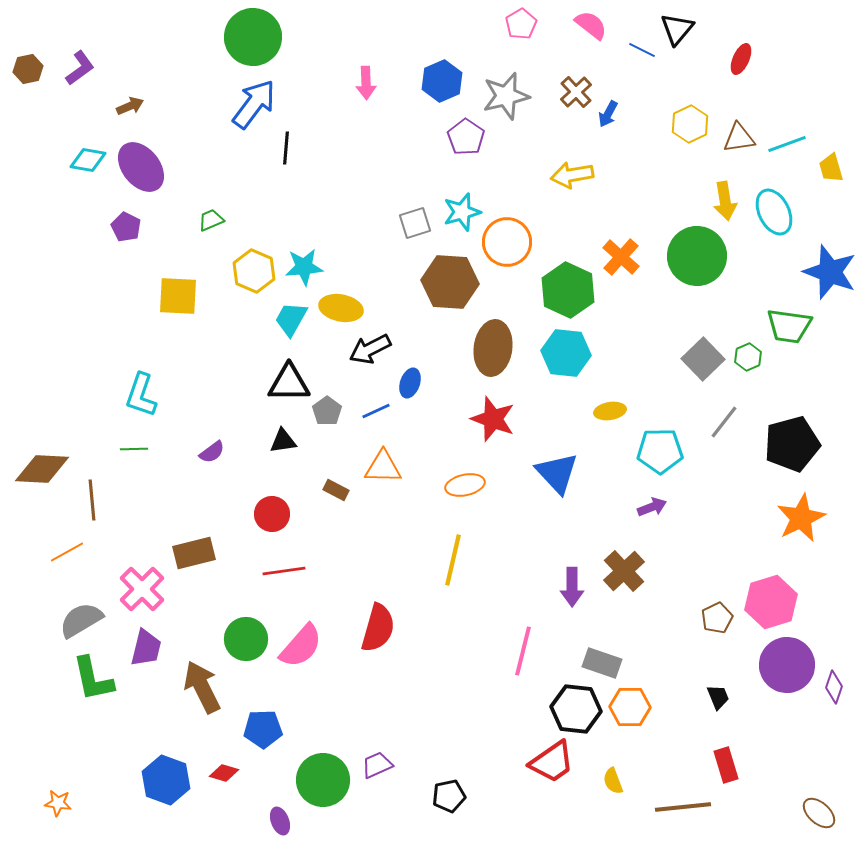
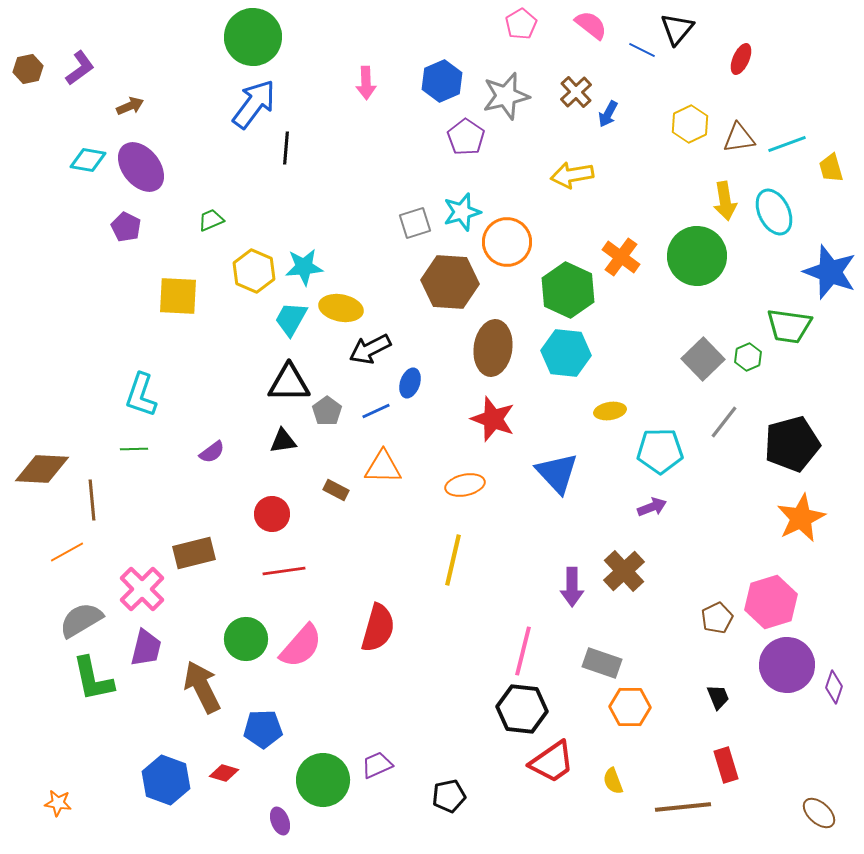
orange cross at (621, 257): rotated 6 degrees counterclockwise
black hexagon at (576, 709): moved 54 px left
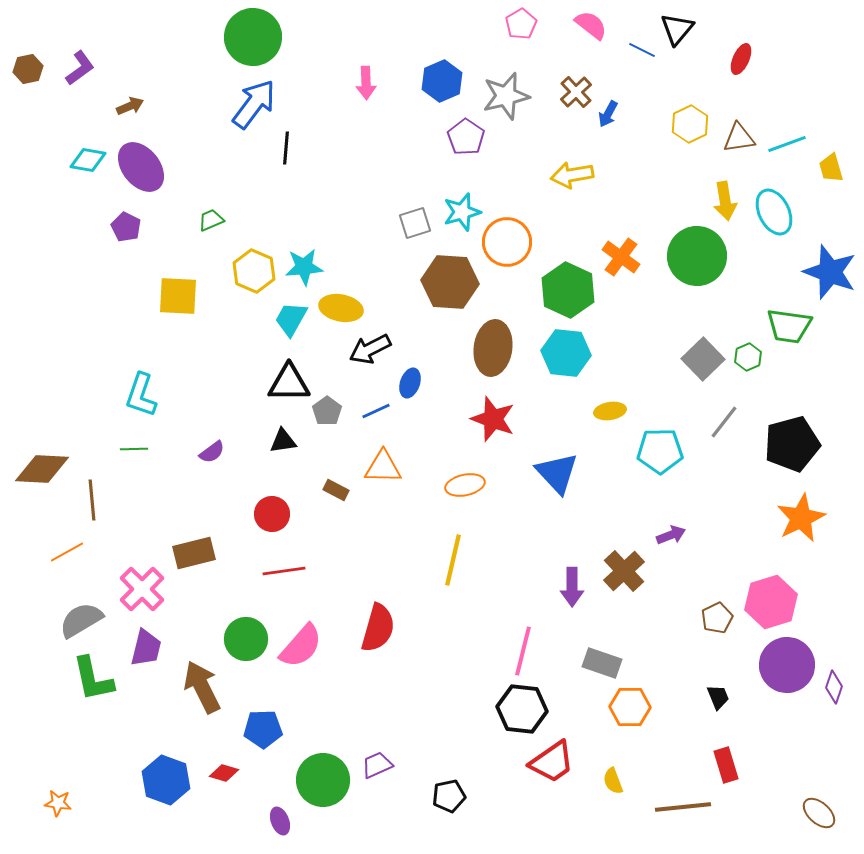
purple arrow at (652, 507): moved 19 px right, 28 px down
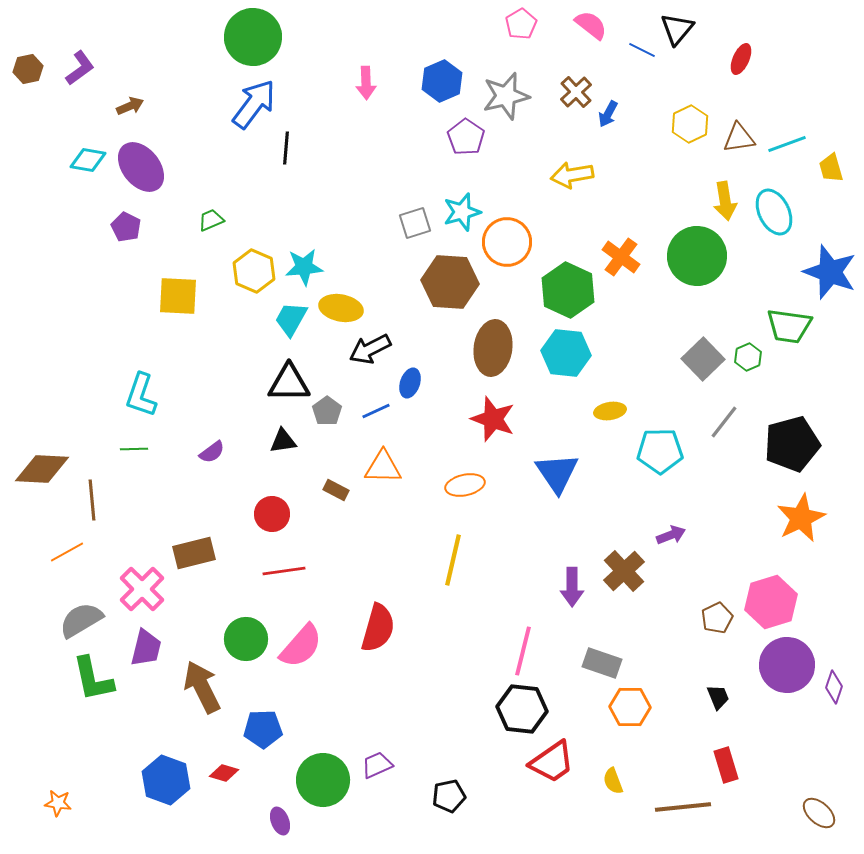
blue triangle at (557, 473): rotated 9 degrees clockwise
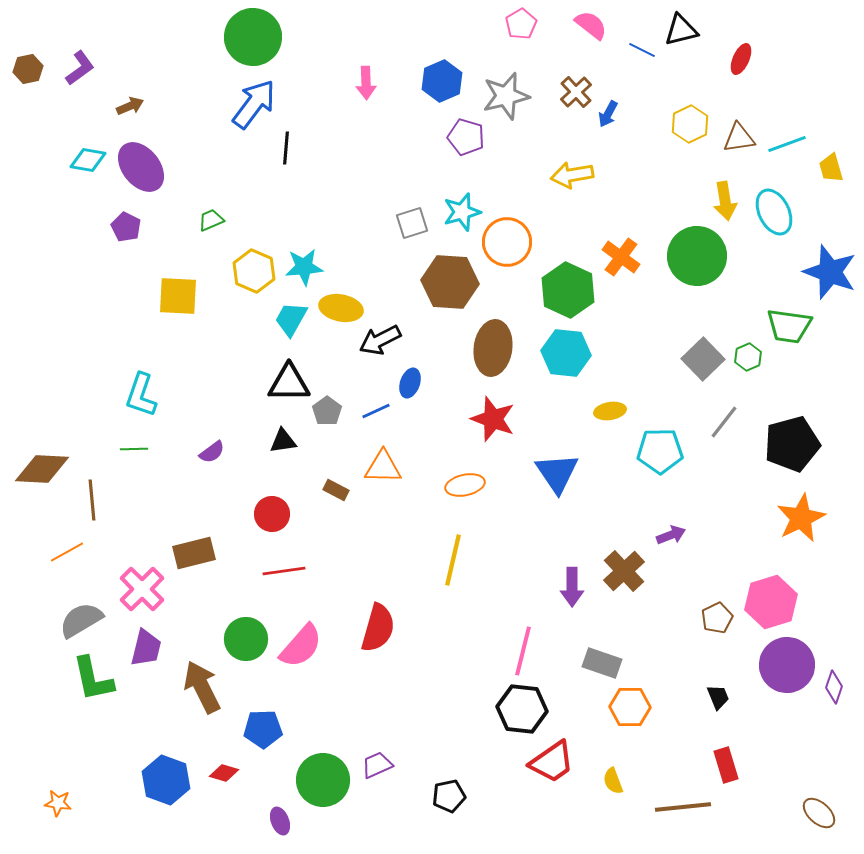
black triangle at (677, 29): moved 4 px right, 1 px down; rotated 36 degrees clockwise
purple pentagon at (466, 137): rotated 18 degrees counterclockwise
gray square at (415, 223): moved 3 px left
black arrow at (370, 349): moved 10 px right, 9 px up
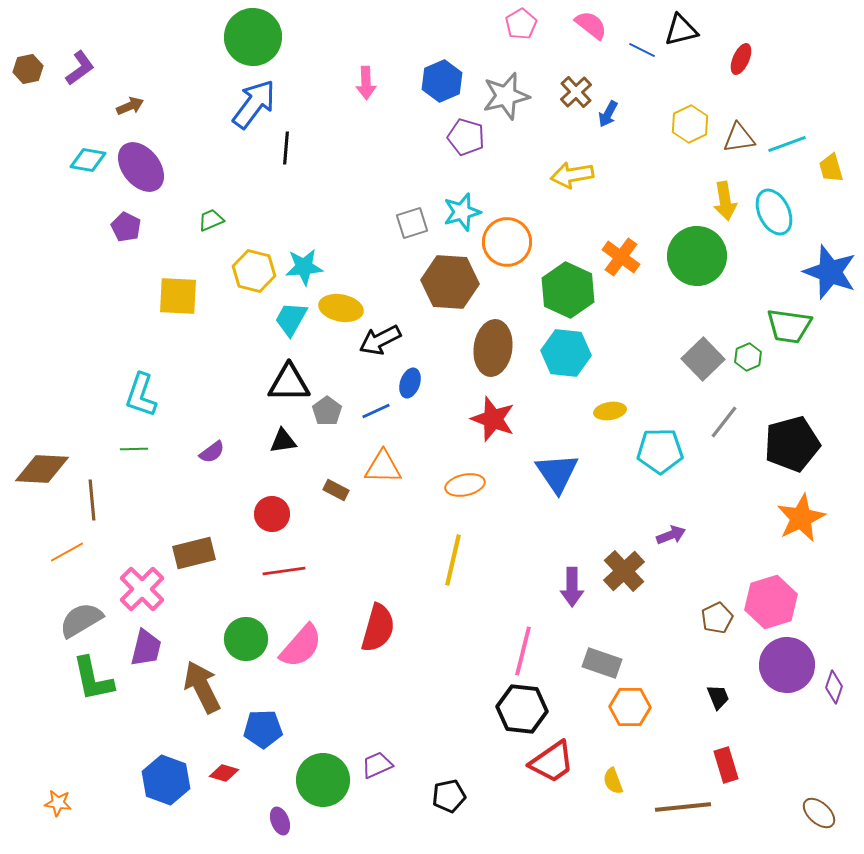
yellow hexagon at (254, 271): rotated 9 degrees counterclockwise
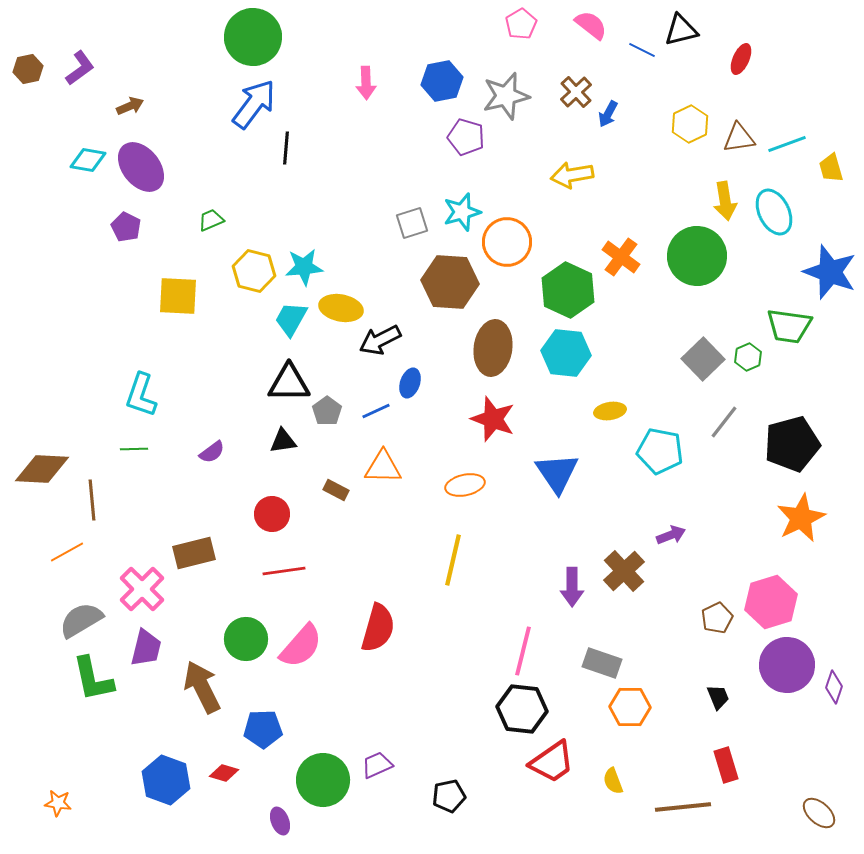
blue hexagon at (442, 81): rotated 12 degrees clockwise
cyan pentagon at (660, 451): rotated 12 degrees clockwise
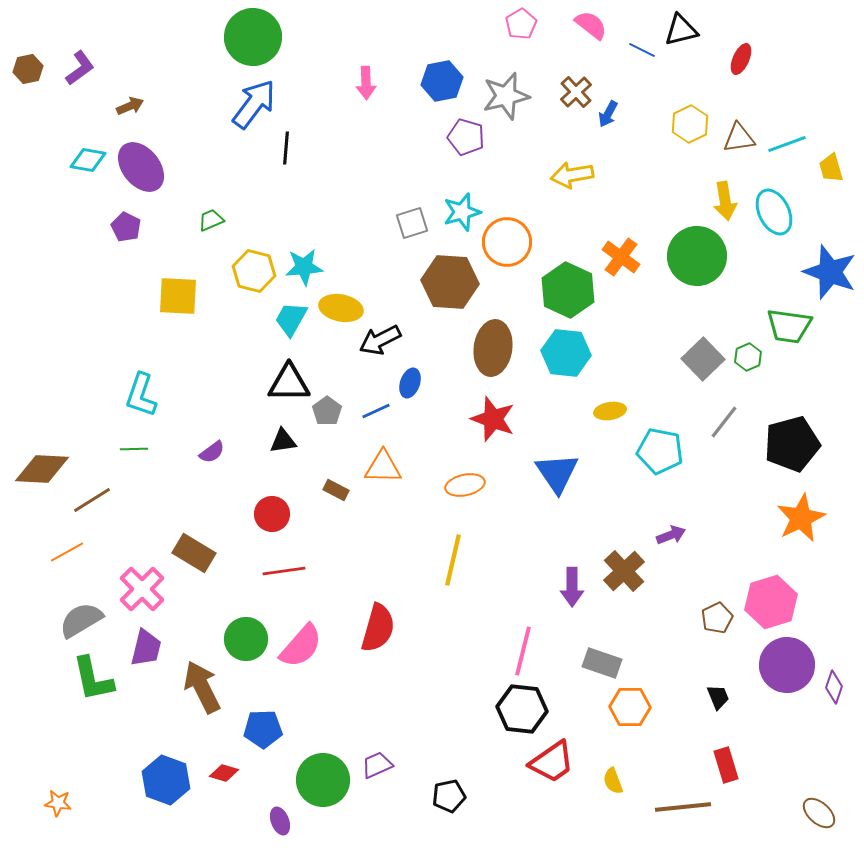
brown line at (92, 500): rotated 63 degrees clockwise
brown rectangle at (194, 553): rotated 45 degrees clockwise
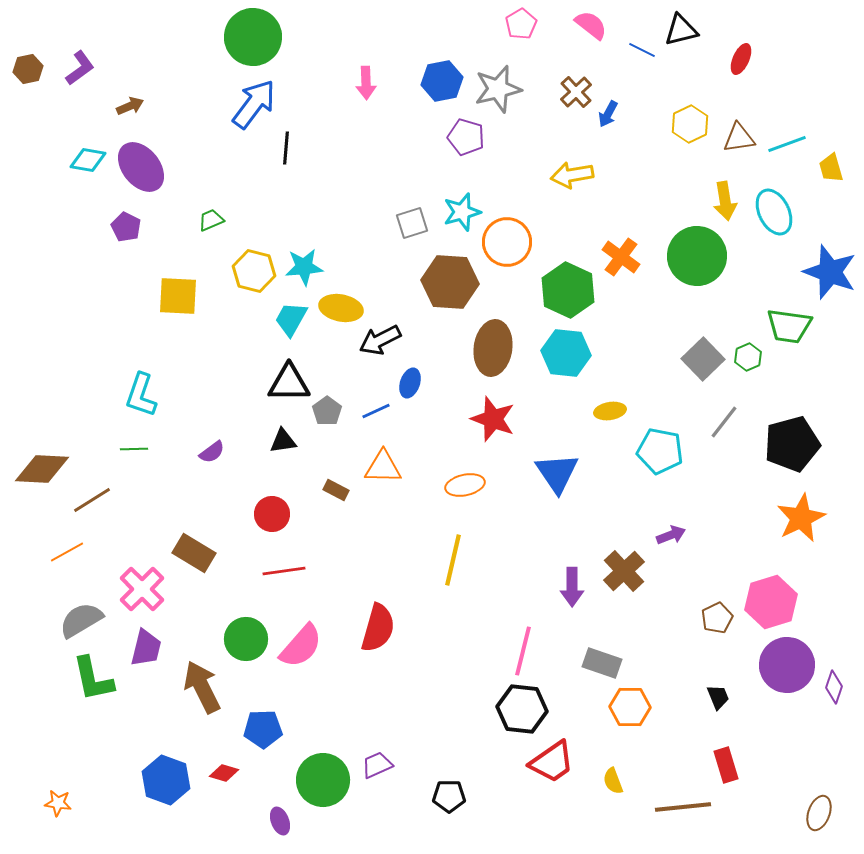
gray star at (506, 96): moved 8 px left, 7 px up
black pentagon at (449, 796): rotated 12 degrees clockwise
brown ellipse at (819, 813): rotated 68 degrees clockwise
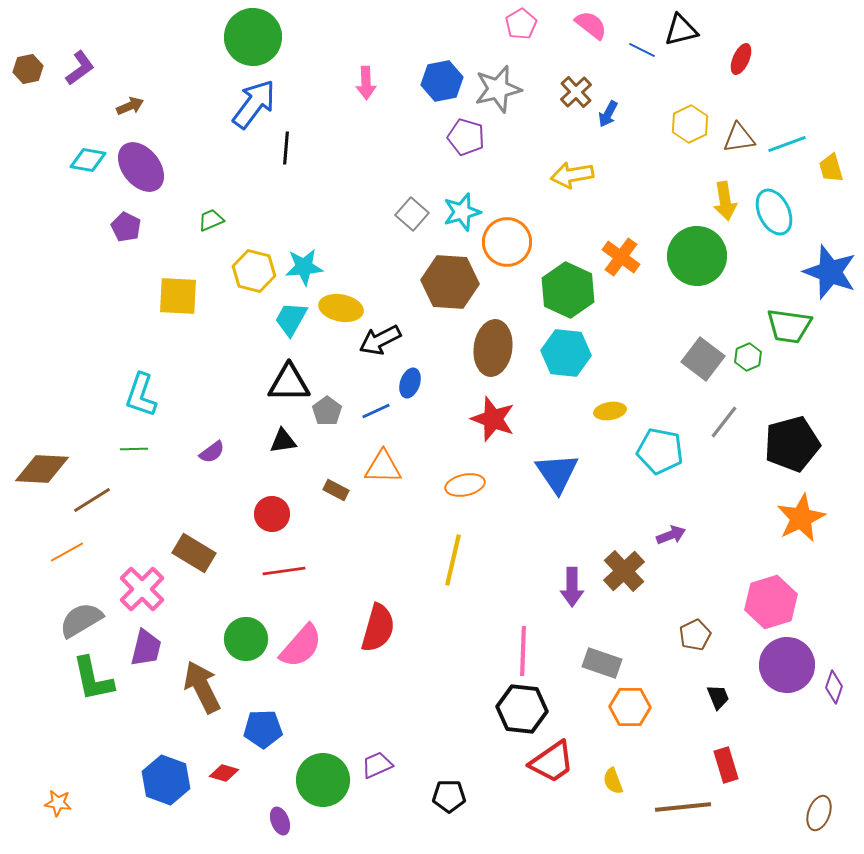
gray square at (412, 223): moved 9 px up; rotated 32 degrees counterclockwise
gray square at (703, 359): rotated 9 degrees counterclockwise
brown pentagon at (717, 618): moved 22 px left, 17 px down
pink line at (523, 651): rotated 12 degrees counterclockwise
